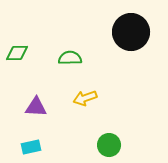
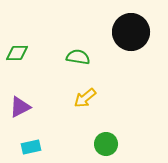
green semicircle: moved 8 px right, 1 px up; rotated 10 degrees clockwise
yellow arrow: rotated 20 degrees counterclockwise
purple triangle: moved 16 px left; rotated 30 degrees counterclockwise
green circle: moved 3 px left, 1 px up
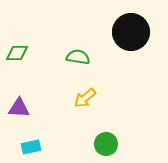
purple triangle: moved 1 px left, 1 px down; rotated 30 degrees clockwise
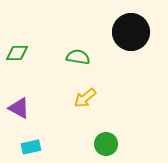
purple triangle: rotated 25 degrees clockwise
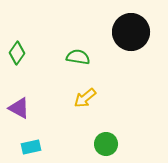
green diamond: rotated 55 degrees counterclockwise
